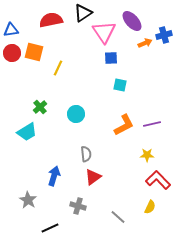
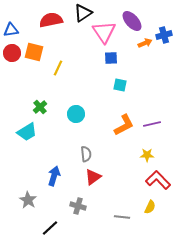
gray line: moved 4 px right; rotated 35 degrees counterclockwise
black line: rotated 18 degrees counterclockwise
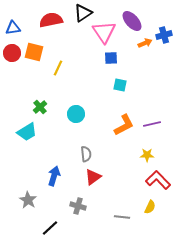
blue triangle: moved 2 px right, 2 px up
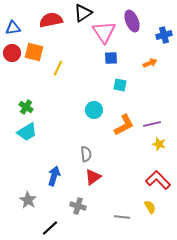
purple ellipse: rotated 20 degrees clockwise
orange arrow: moved 5 px right, 20 px down
green cross: moved 14 px left; rotated 16 degrees counterclockwise
cyan circle: moved 18 px right, 4 px up
yellow star: moved 12 px right, 11 px up; rotated 16 degrees clockwise
yellow semicircle: rotated 56 degrees counterclockwise
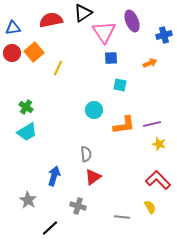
orange square: rotated 36 degrees clockwise
orange L-shape: rotated 20 degrees clockwise
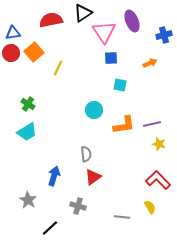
blue triangle: moved 5 px down
red circle: moved 1 px left
green cross: moved 2 px right, 3 px up
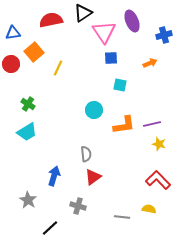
red circle: moved 11 px down
yellow semicircle: moved 1 px left, 2 px down; rotated 48 degrees counterclockwise
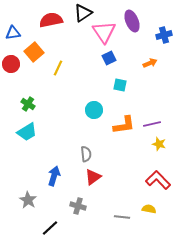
blue square: moved 2 px left; rotated 24 degrees counterclockwise
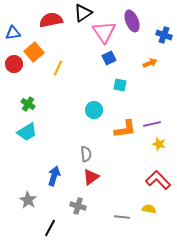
blue cross: rotated 35 degrees clockwise
red circle: moved 3 px right
orange L-shape: moved 1 px right, 4 px down
red triangle: moved 2 px left
black line: rotated 18 degrees counterclockwise
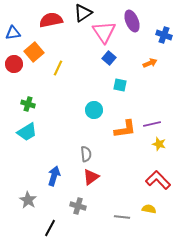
blue square: rotated 24 degrees counterclockwise
green cross: rotated 16 degrees counterclockwise
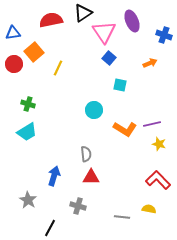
orange L-shape: rotated 40 degrees clockwise
red triangle: rotated 36 degrees clockwise
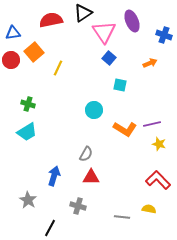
red circle: moved 3 px left, 4 px up
gray semicircle: rotated 35 degrees clockwise
